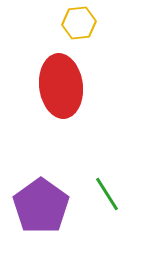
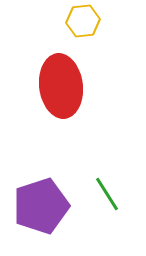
yellow hexagon: moved 4 px right, 2 px up
purple pentagon: rotated 18 degrees clockwise
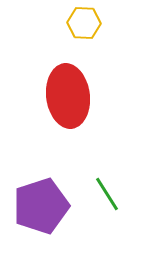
yellow hexagon: moved 1 px right, 2 px down; rotated 8 degrees clockwise
red ellipse: moved 7 px right, 10 px down
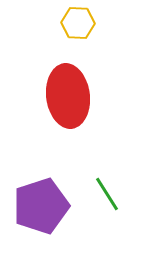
yellow hexagon: moved 6 px left
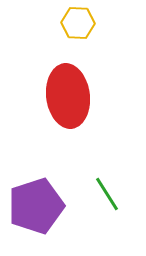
purple pentagon: moved 5 px left
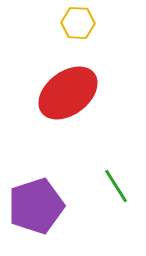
red ellipse: moved 3 px up; rotated 60 degrees clockwise
green line: moved 9 px right, 8 px up
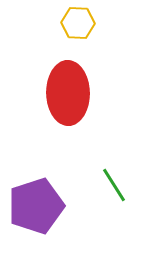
red ellipse: rotated 54 degrees counterclockwise
green line: moved 2 px left, 1 px up
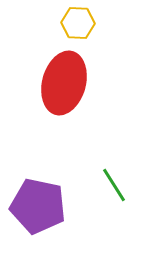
red ellipse: moved 4 px left, 10 px up; rotated 16 degrees clockwise
purple pentagon: moved 2 px right; rotated 30 degrees clockwise
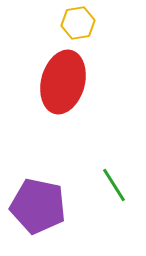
yellow hexagon: rotated 12 degrees counterclockwise
red ellipse: moved 1 px left, 1 px up
